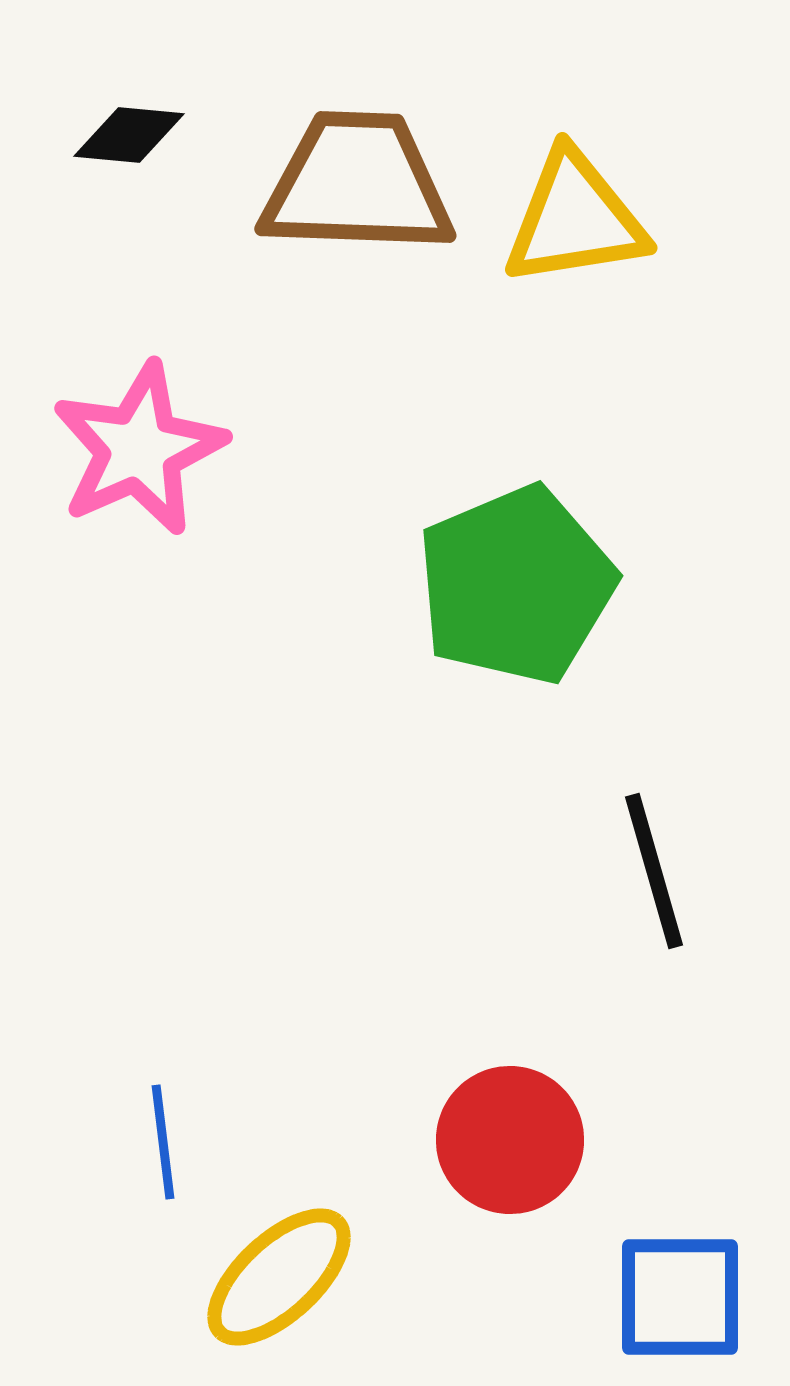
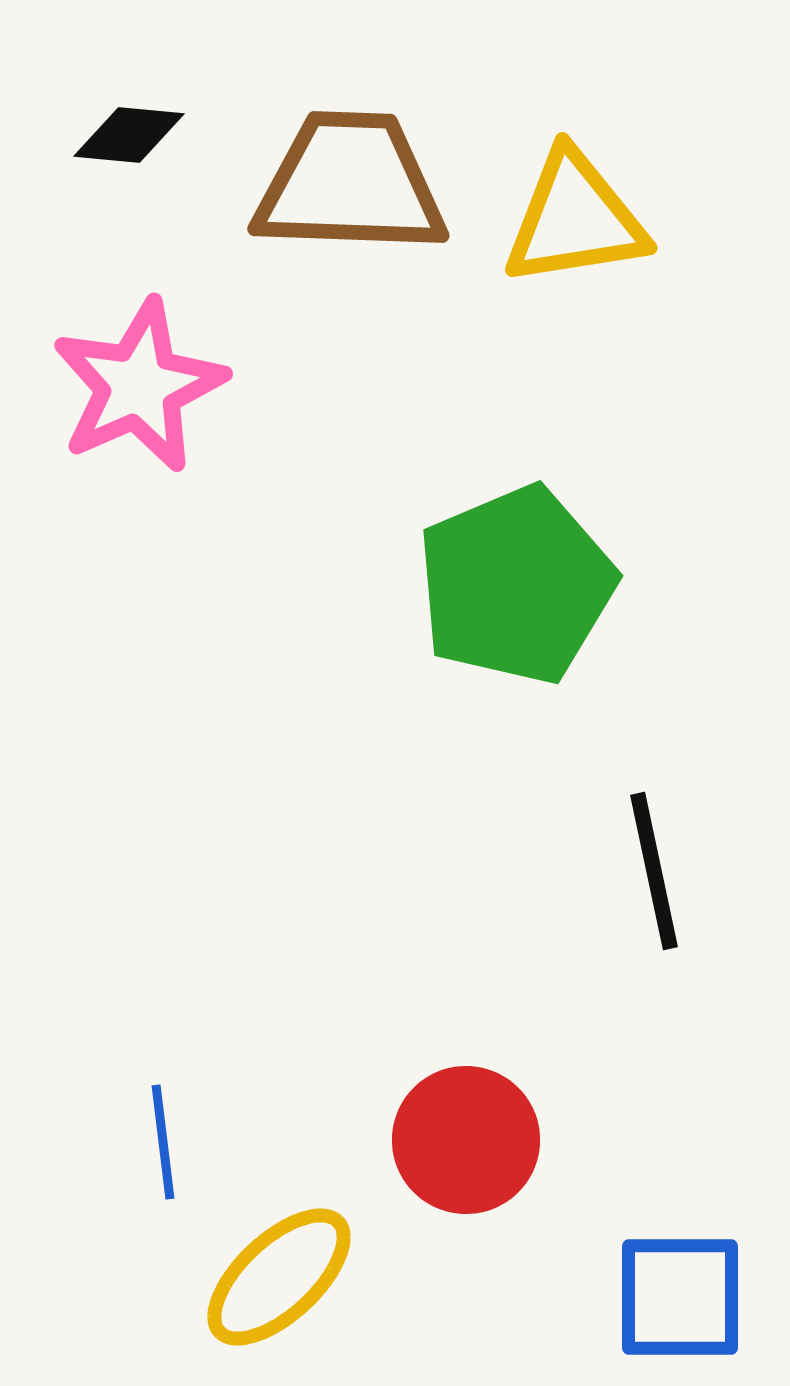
brown trapezoid: moved 7 px left
pink star: moved 63 px up
black line: rotated 4 degrees clockwise
red circle: moved 44 px left
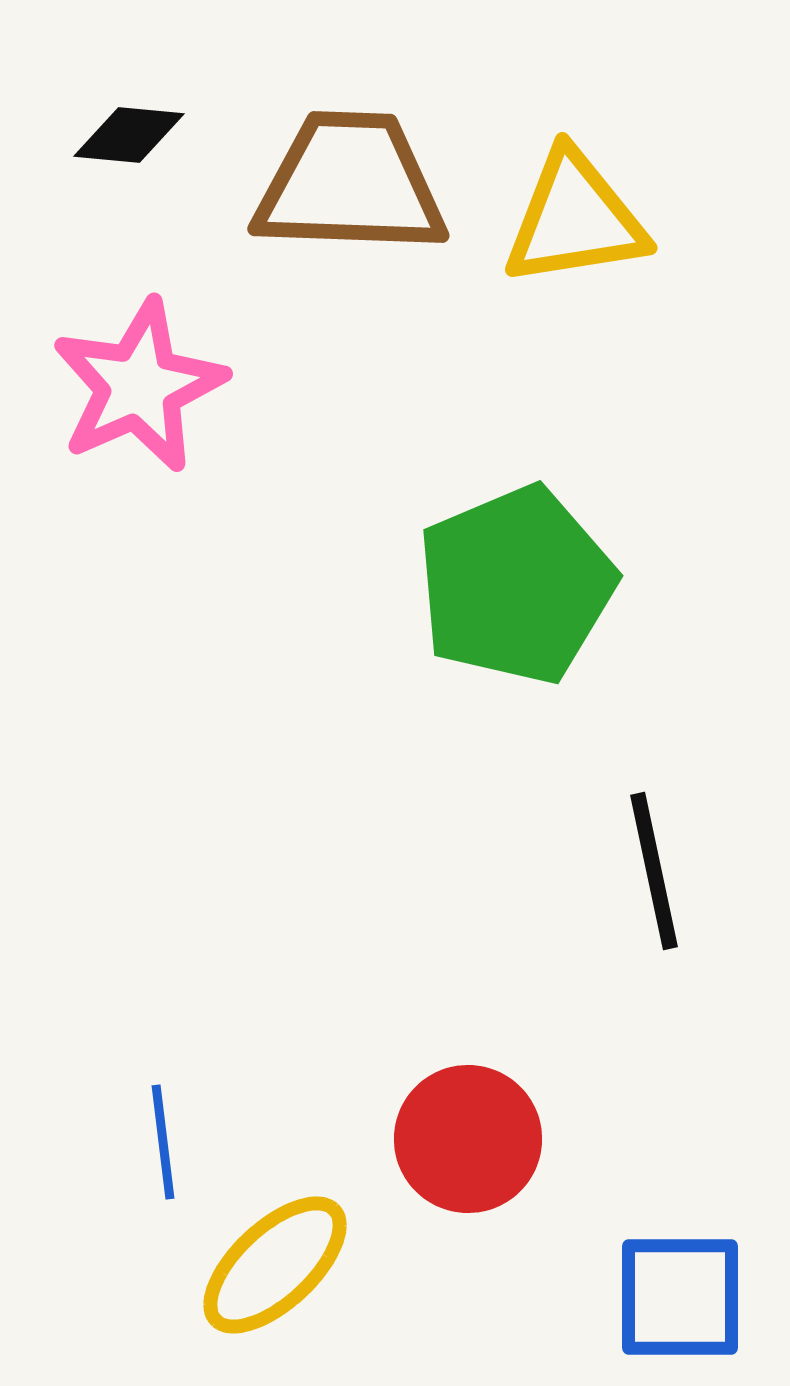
red circle: moved 2 px right, 1 px up
yellow ellipse: moved 4 px left, 12 px up
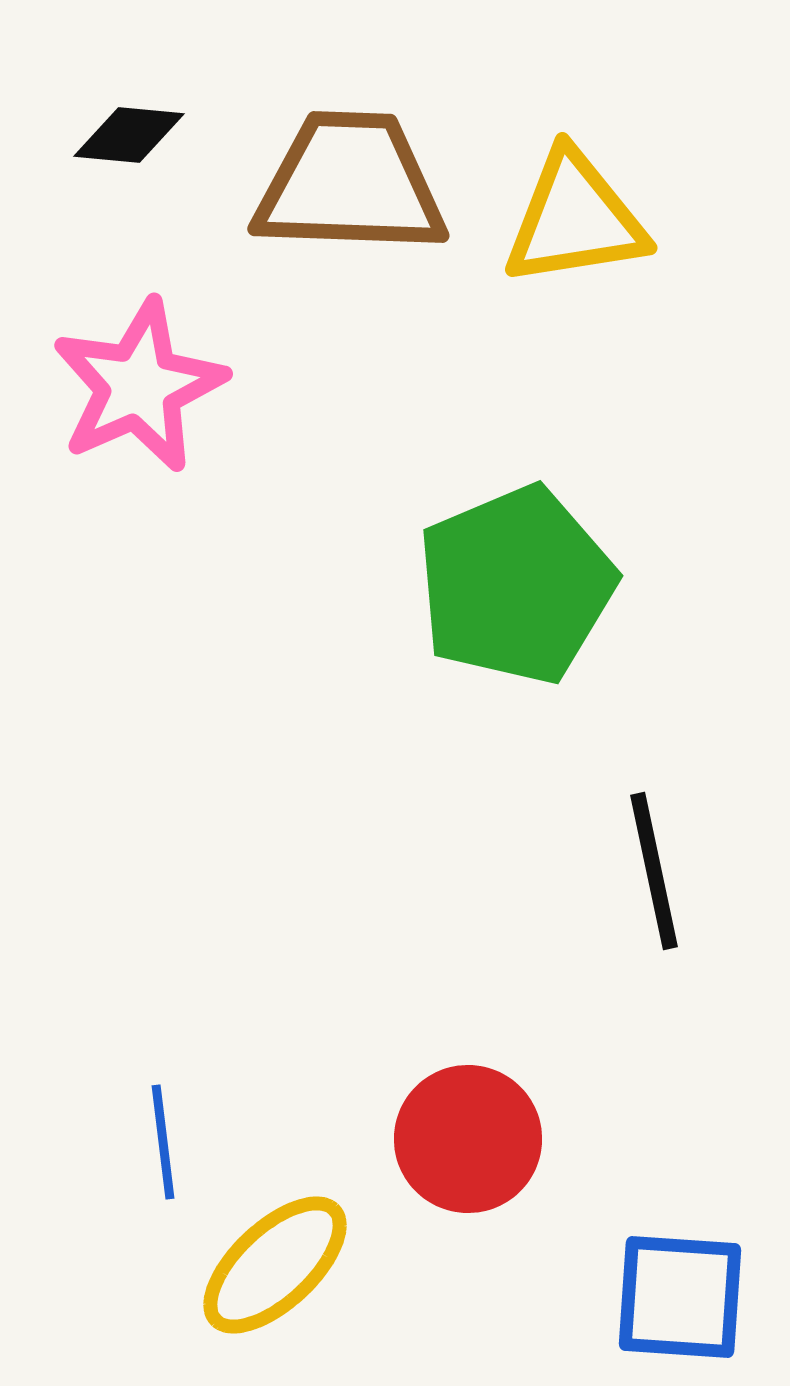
blue square: rotated 4 degrees clockwise
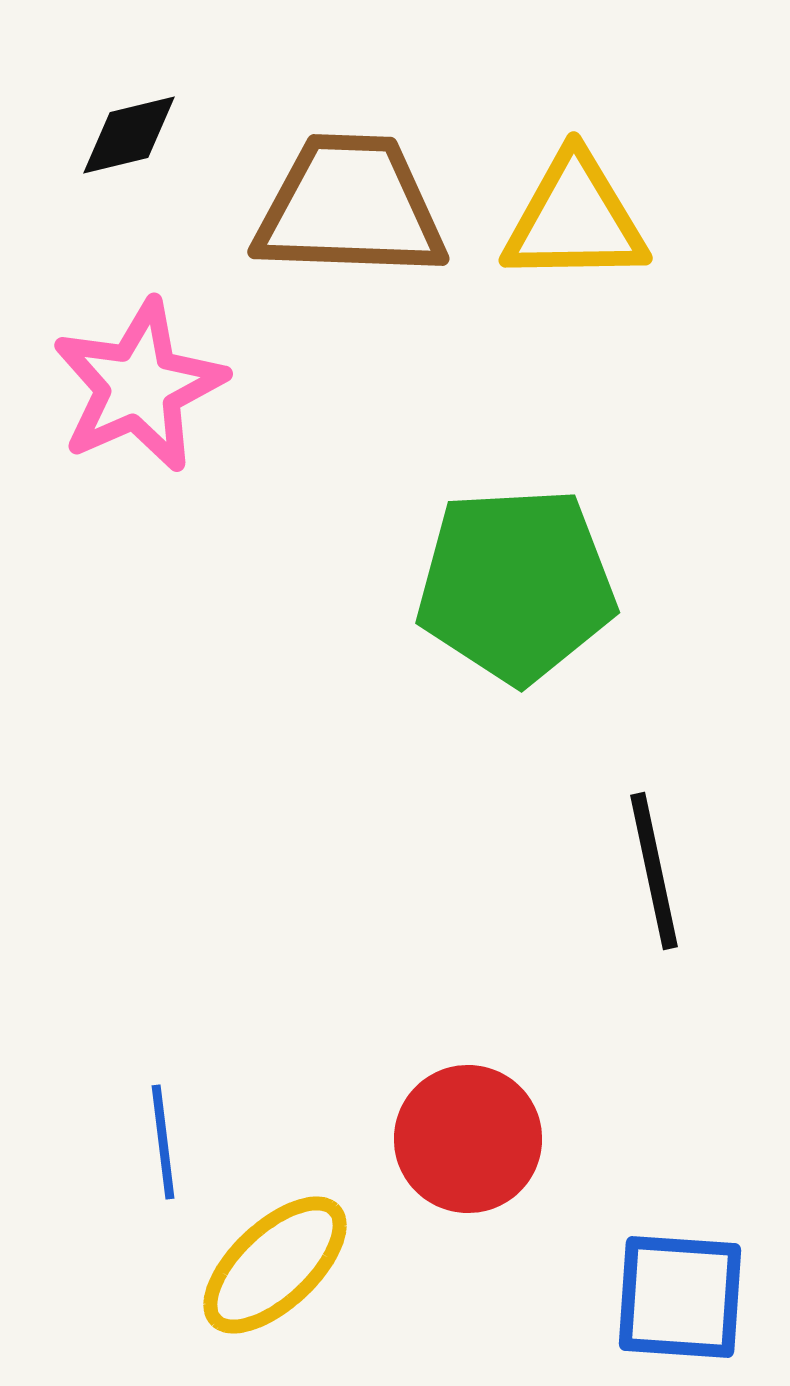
black diamond: rotated 19 degrees counterclockwise
brown trapezoid: moved 23 px down
yellow triangle: rotated 8 degrees clockwise
green pentagon: rotated 20 degrees clockwise
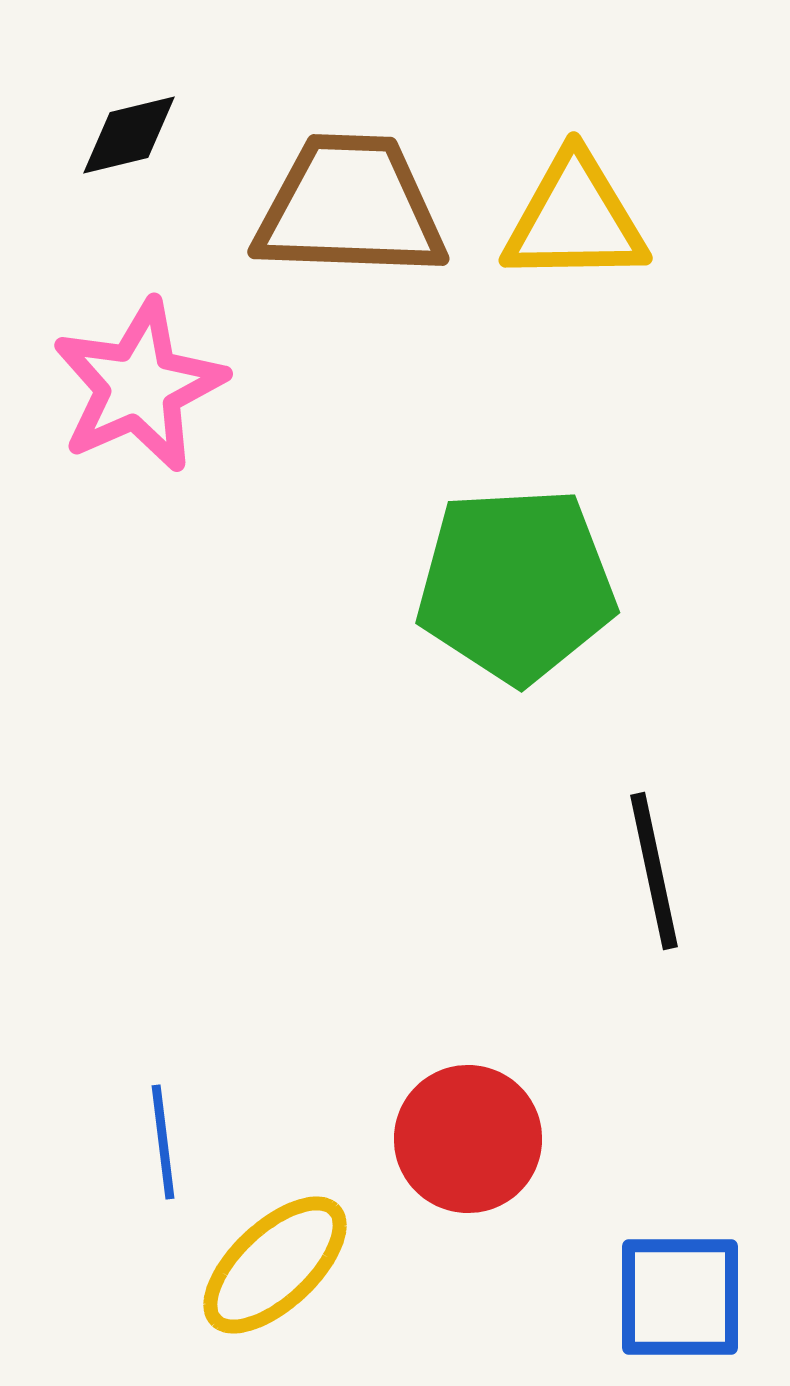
blue square: rotated 4 degrees counterclockwise
